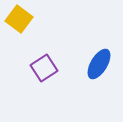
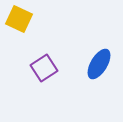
yellow square: rotated 12 degrees counterclockwise
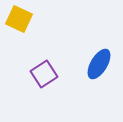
purple square: moved 6 px down
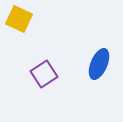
blue ellipse: rotated 8 degrees counterclockwise
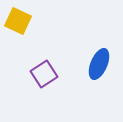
yellow square: moved 1 px left, 2 px down
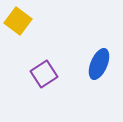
yellow square: rotated 12 degrees clockwise
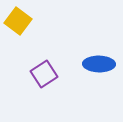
blue ellipse: rotated 68 degrees clockwise
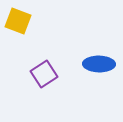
yellow square: rotated 16 degrees counterclockwise
